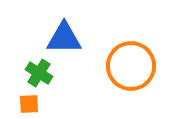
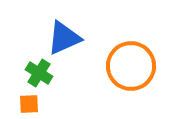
blue triangle: rotated 24 degrees counterclockwise
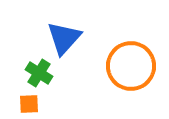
blue triangle: rotated 24 degrees counterclockwise
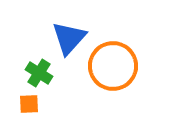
blue triangle: moved 5 px right
orange circle: moved 18 px left
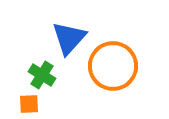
green cross: moved 3 px right, 2 px down
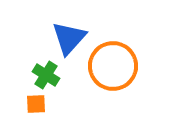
green cross: moved 4 px right
orange square: moved 7 px right
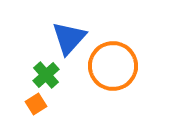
green cross: rotated 16 degrees clockwise
orange square: rotated 30 degrees counterclockwise
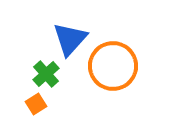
blue triangle: moved 1 px right, 1 px down
green cross: moved 1 px up
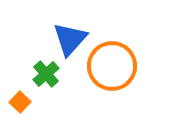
orange circle: moved 1 px left
orange square: moved 16 px left, 2 px up; rotated 15 degrees counterclockwise
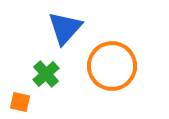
blue triangle: moved 5 px left, 11 px up
orange square: rotated 30 degrees counterclockwise
